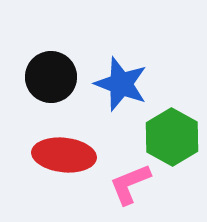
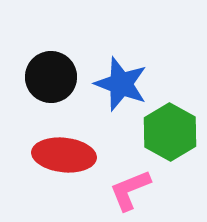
green hexagon: moved 2 px left, 5 px up
pink L-shape: moved 6 px down
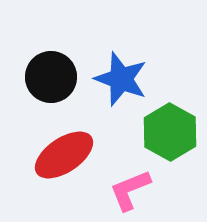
blue star: moved 5 px up
red ellipse: rotated 40 degrees counterclockwise
